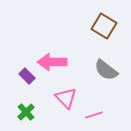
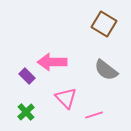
brown square: moved 2 px up
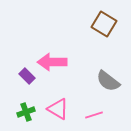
gray semicircle: moved 2 px right, 11 px down
pink triangle: moved 8 px left, 11 px down; rotated 15 degrees counterclockwise
green cross: rotated 24 degrees clockwise
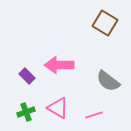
brown square: moved 1 px right, 1 px up
pink arrow: moved 7 px right, 3 px down
pink triangle: moved 1 px up
